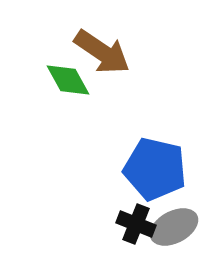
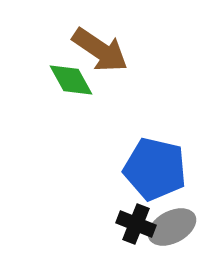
brown arrow: moved 2 px left, 2 px up
green diamond: moved 3 px right
gray ellipse: moved 2 px left
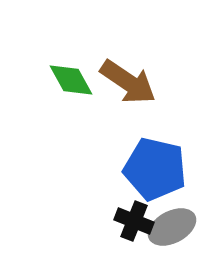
brown arrow: moved 28 px right, 32 px down
black cross: moved 2 px left, 3 px up
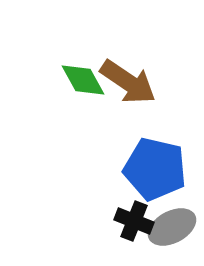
green diamond: moved 12 px right
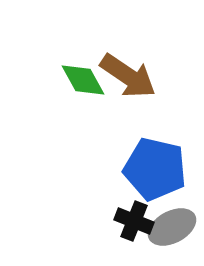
brown arrow: moved 6 px up
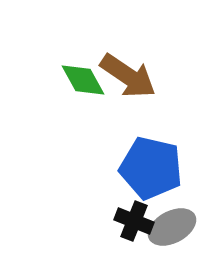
blue pentagon: moved 4 px left, 1 px up
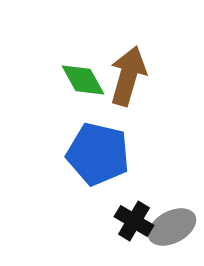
brown arrow: rotated 108 degrees counterclockwise
blue pentagon: moved 53 px left, 14 px up
black cross: rotated 9 degrees clockwise
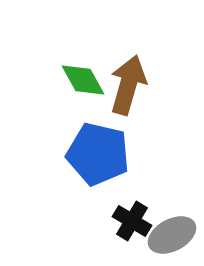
brown arrow: moved 9 px down
black cross: moved 2 px left
gray ellipse: moved 8 px down
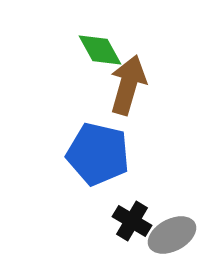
green diamond: moved 17 px right, 30 px up
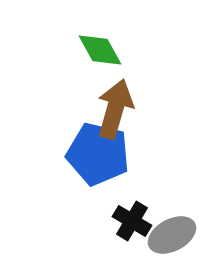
brown arrow: moved 13 px left, 24 px down
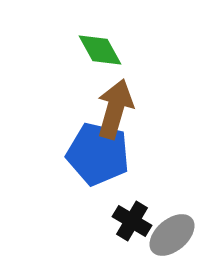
gray ellipse: rotated 12 degrees counterclockwise
